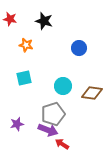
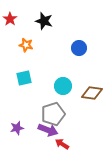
red star: rotated 24 degrees clockwise
purple star: moved 4 px down
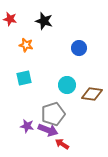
red star: rotated 24 degrees counterclockwise
cyan circle: moved 4 px right, 1 px up
brown diamond: moved 1 px down
purple star: moved 10 px right, 2 px up; rotated 24 degrees clockwise
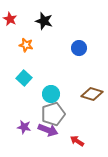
red star: rotated 16 degrees clockwise
cyan square: rotated 35 degrees counterclockwise
cyan circle: moved 16 px left, 9 px down
brown diamond: rotated 10 degrees clockwise
purple star: moved 3 px left, 1 px down
red arrow: moved 15 px right, 3 px up
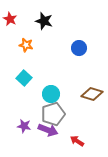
purple star: moved 1 px up
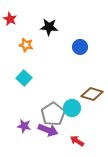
black star: moved 5 px right, 6 px down; rotated 12 degrees counterclockwise
blue circle: moved 1 px right, 1 px up
cyan circle: moved 21 px right, 14 px down
gray pentagon: rotated 15 degrees counterclockwise
